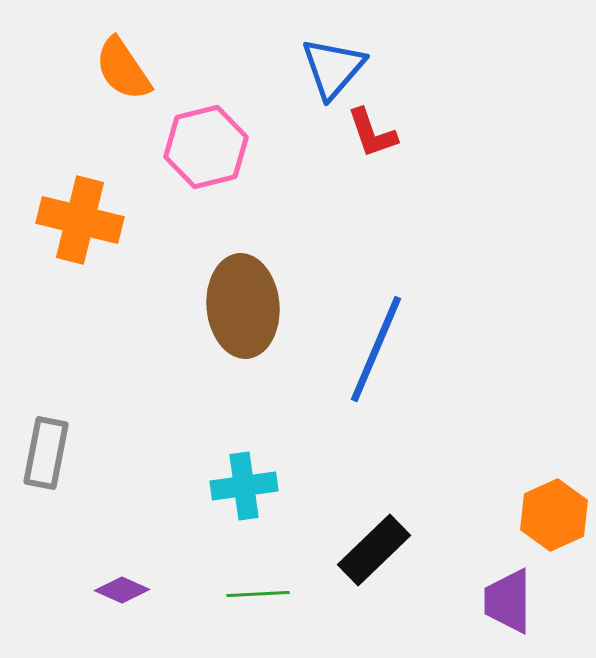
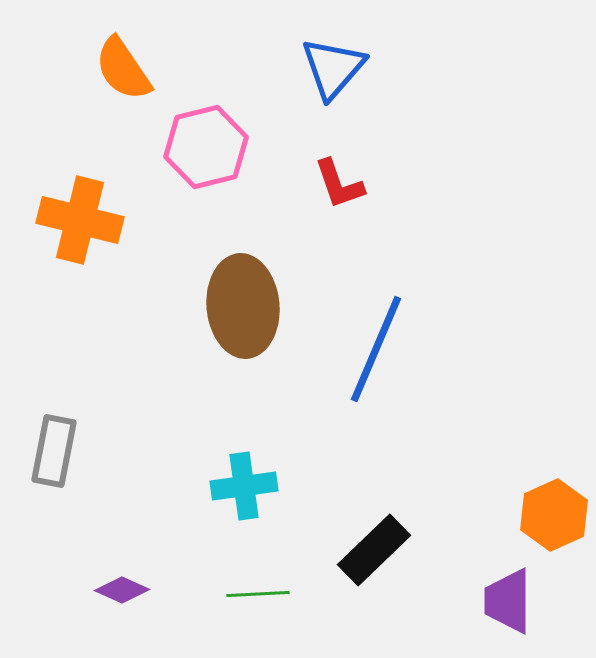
red L-shape: moved 33 px left, 51 px down
gray rectangle: moved 8 px right, 2 px up
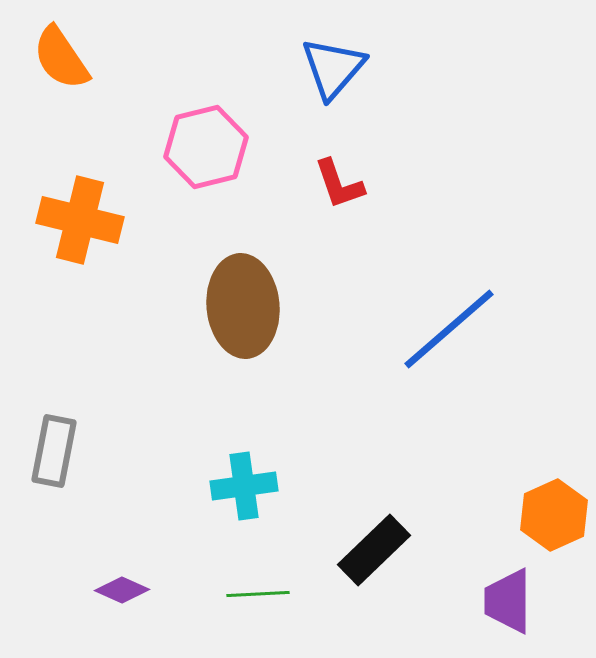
orange semicircle: moved 62 px left, 11 px up
blue line: moved 73 px right, 20 px up; rotated 26 degrees clockwise
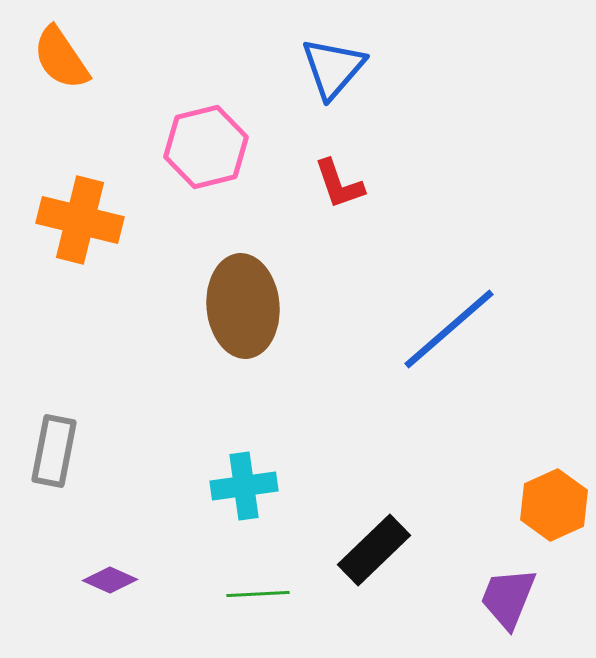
orange hexagon: moved 10 px up
purple diamond: moved 12 px left, 10 px up
purple trapezoid: moved 3 px up; rotated 22 degrees clockwise
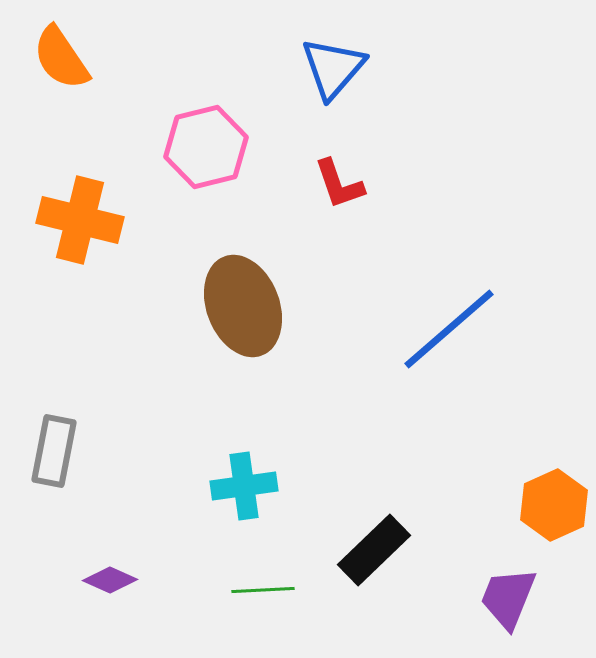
brown ellipse: rotated 16 degrees counterclockwise
green line: moved 5 px right, 4 px up
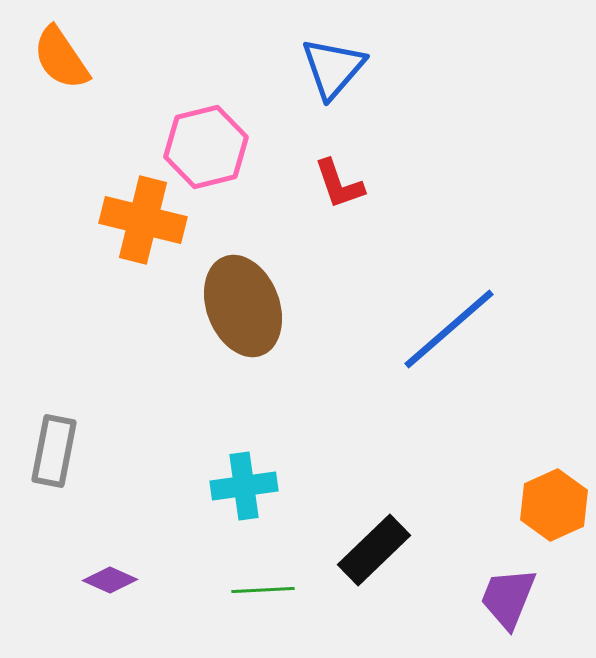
orange cross: moved 63 px right
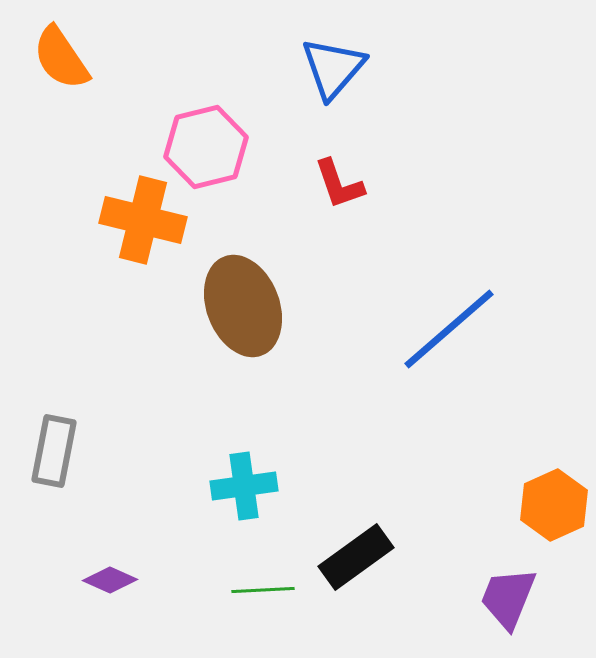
black rectangle: moved 18 px left, 7 px down; rotated 8 degrees clockwise
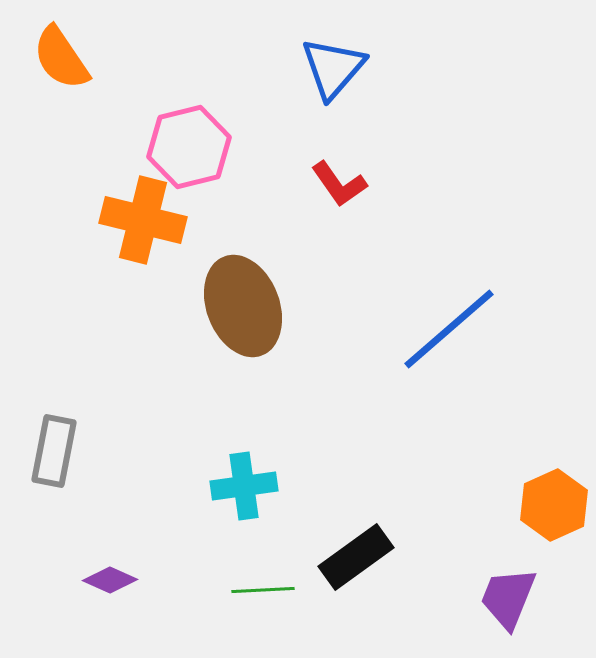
pink hexagon: moved 17 px left
red L-shape: rotated 16 degrees counterclockwise
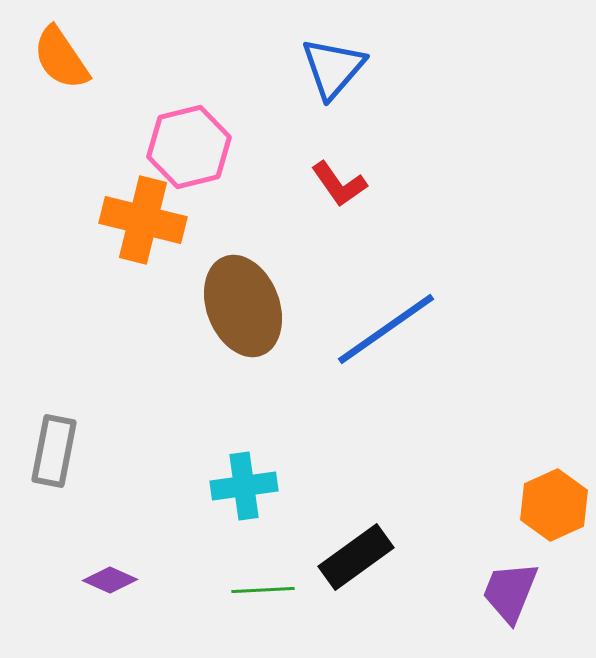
blue line: moved 63 px left; rotated 6 degrees clockwise
purple trapezoid: moved 2 px right, 6 px up
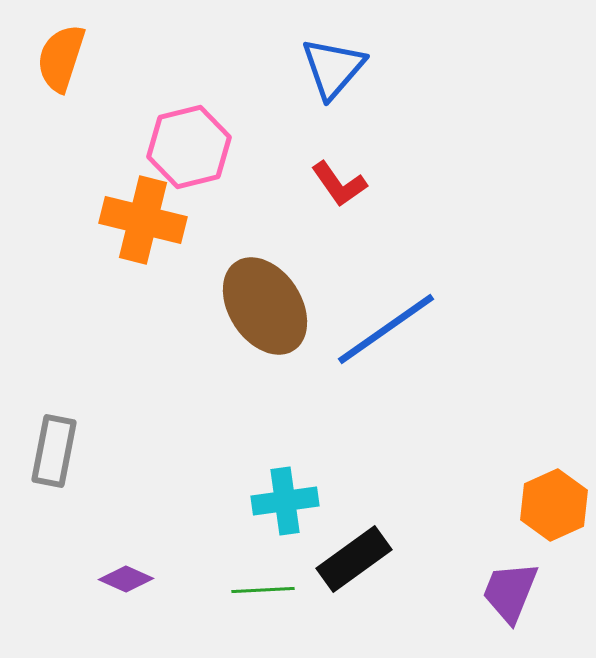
orange semicircle: rotated 52 degrees clockwise
brown ellipse: moved 22 px right; rotated 12 degrees counterclockwise
cyan cross: moved 41 px right, 15 px down
black rectangle: moved 2 px left, 2 px down
purple diamond: moved 16 px right, 1 px up
